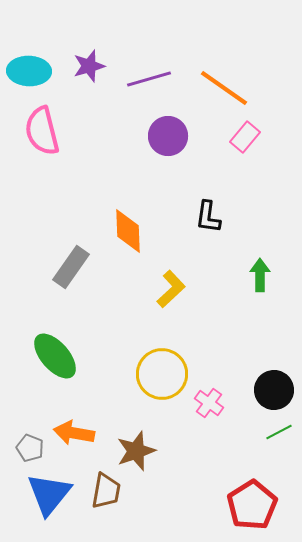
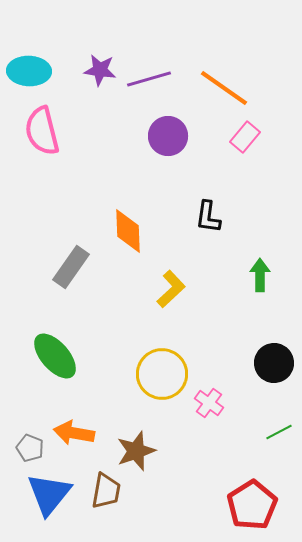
purple star: moved 11 px right, 4 px down; rotated 24 degrees clockwise
black circle: moved 27 px up
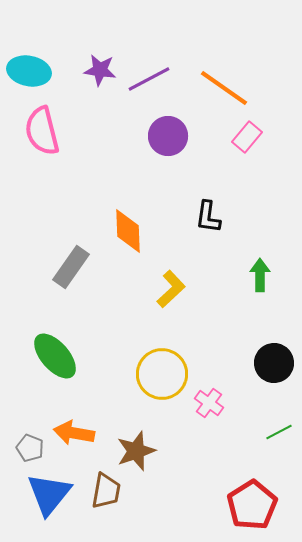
cyan ellipse: rotated 9 degrees clockwise
purple line: rotated 12 degrees counterclockwise
pink rectangle: moved 2 px right
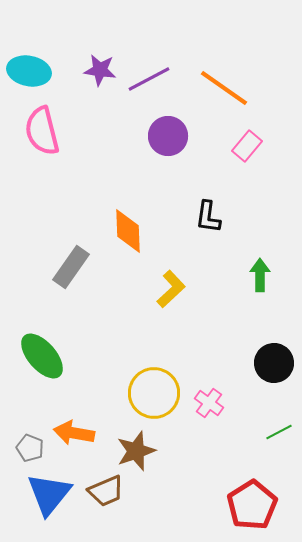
pink rectangle: moved 9 px down
green ellipse: moved 13 px left
yellow circle: moved 8 px left, 19 px down
brown trapezoid: rotated 57 degrees clockwise
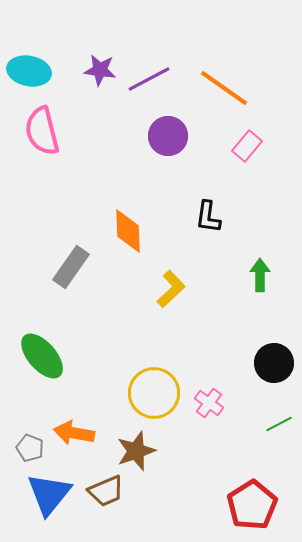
green line: moved 8 px up
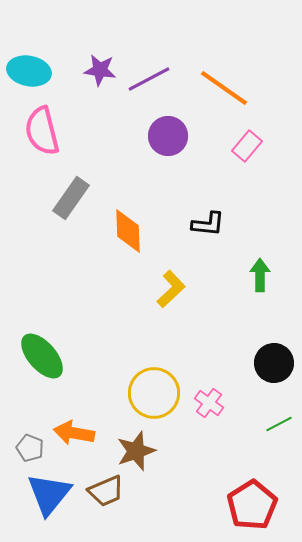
black L-shape: moved 7 px down; rotated 92 degrees counterclockwise
gray rectangle: moved 69 px up
